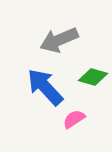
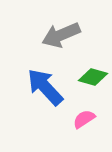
gray arrow: moved 2 px right, 5 px up
pink semicircle: moved 10 px right
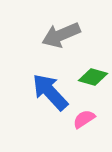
blue arrow: moved 5 px right, 5 px down
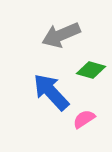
green diamond: moved 2 px left, 7 px up
blue arrow: moved 1 px right
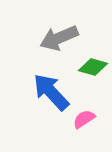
gray arrow: moved 2 px left, 3 px down
green diamond: moved 2 px right, 3 px up
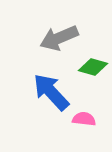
pink semicircle: rotated 40 degrees clockwise
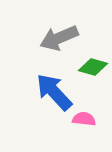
blue arrow: moved 3 px right
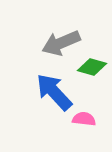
gray arrow: moved 2 px right, 5 px down
green diamond: moved 1 px left
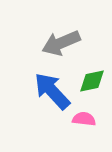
green diamond: moved 14 px down; rotated 28 degrees counterclockwise
blue arrow: moved 2 px left, 1 px up
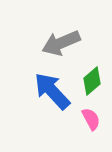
green diamond: rotated 28 degrees counterclockwise
pink semicircle: moved 7 px right; rotated 55 degrees clockwise
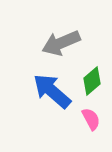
blue arrow: rotated 6 degrees counterclockwise
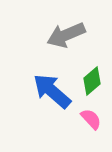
gray arrow: moved 5 px right, 8 px up
pink semicircle: rotated 15 degrees counterclockwise
